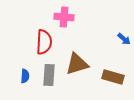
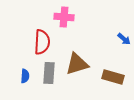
red semicircle: moved 2 px left
gray rectangle: moved 2 px up
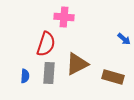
red semicircle: moved 4 px right, 2 px down; rotated 15 degrees clockwise
brown triangle: rotated 10 degrees counterclockwise
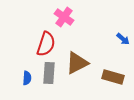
pink cross: rotated 30 degrees clockwise
blue arrow: moved 1 px left
brown triangle: moved 1 px up
blue semicircle: moved 2 px right, 2 px down
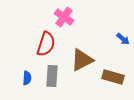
brown triangle: moved 5 px right, 3 px up
gray rectangle: moved 3 px right, 3 px down
